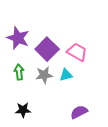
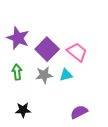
pink trapezoid: rotated 10 degrees clockwise
green arrow: moved 2 px left
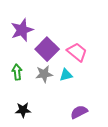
purple star: moved 4 px right, 8 px up; rotated 30 degrees clockwise
gray star: moved 1 px up
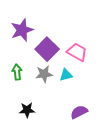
pink trapezoid: rotated 10 degrees counterclockwise
black star: moved 4 px right
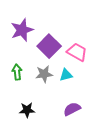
purple square: moved 2 px right, 3 px up
purple semicircle: moved 7 px left, 3 px up
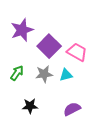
green arrow: moved 1 px down; rotated 42 degrees clockwise
black star: moved 3 px right, 4 px up
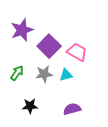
purple semicircle: rotated 12 degrees clockwise
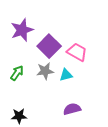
gray star: moved 1 px right, 3 px up
black star: moved 11 px left, 10 px down
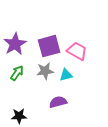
purple star: moved 7 px left, 14 px down; rotated 10 degrees counterclockwise
purple square: rotated 30 degrees clockwise
pink trapezoid: moved 1 px up
purple semicircle: moved 14 px left, 7 px up
